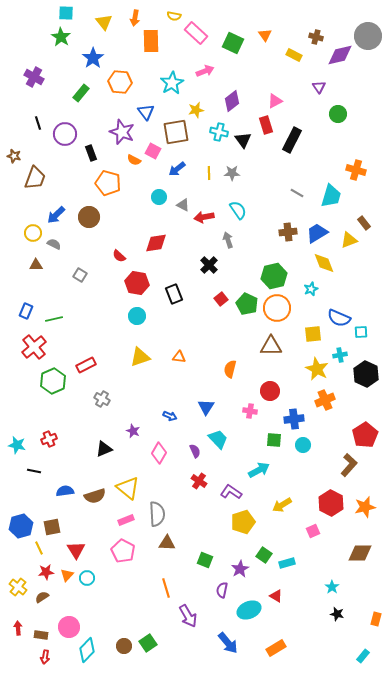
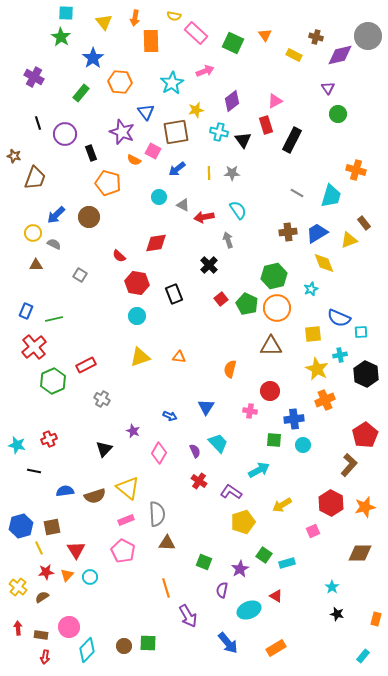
purple triangle at (319, 87): moved 9 px right, 1 px down
cyan trapezoid at (218, 439): moved 4 px down
black triangle at (104, 449): rotated 24 degrees counterclockwise
green square at (205, 560): moved 1 px left, 2 px down
cyan circle at (87, 578): moved 3 px right, 1 px up
green square at (148, 643): rotated 36 degrees clockwise
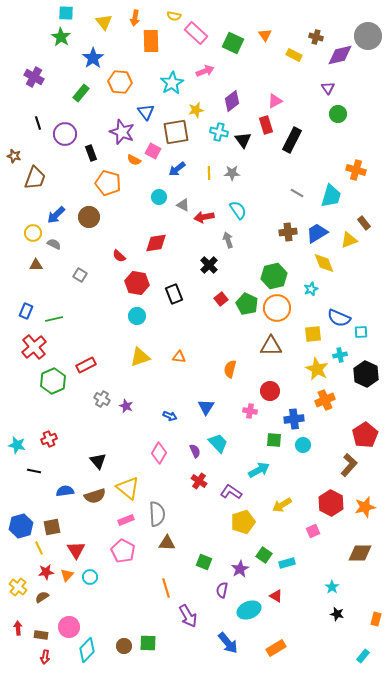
purple star at (133, 431): moved 7 px left, 25 px up
black triangle at (104, 449): moved 6 px left, 12 px down; rotated 24 degrees counterclockwise
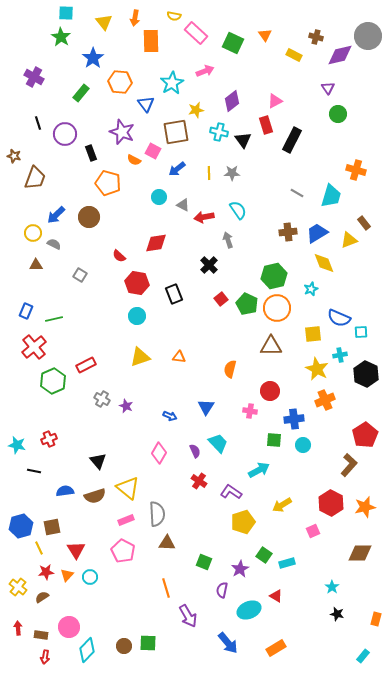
blue triangle at (146, 112): moved 8 px up
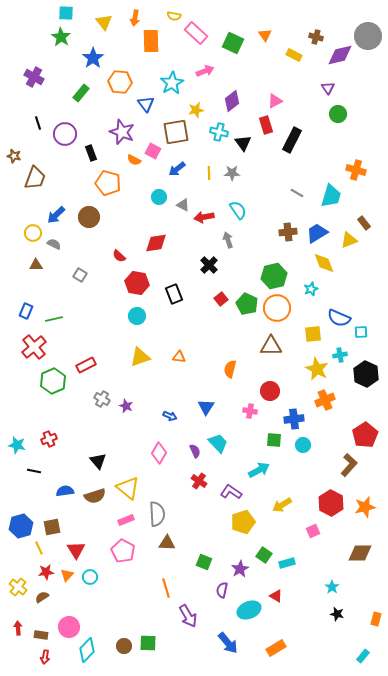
black triangle at (243, 140): moved 3 px down
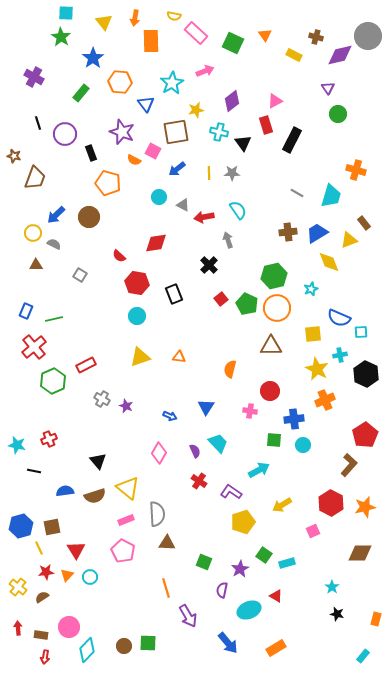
yellow diamond at (324, 263): moved 5 px right, 1 px up
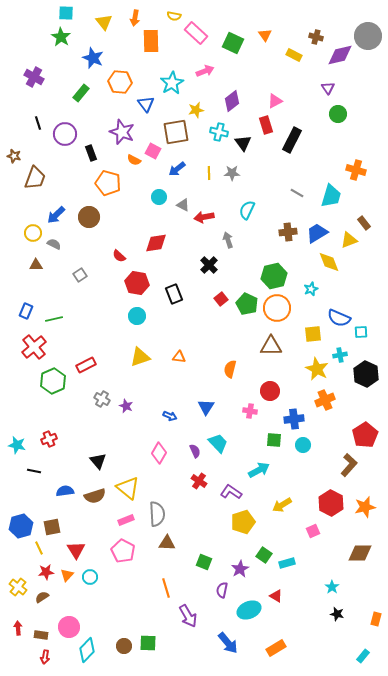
blue star at (93, 58): rotated 15 degrees counterclockwise
cyan semicircle at (238, 210): moved 9 px right; rotated 120 degrees counterclockwise
gray square at (80, 275): rotated 24 degrees clockwise
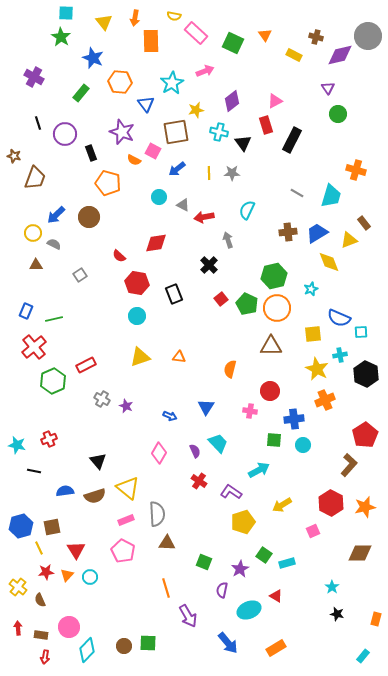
brown semicircle at (42, 597): moved 2 px left, 3 px down; rotated 80 degrees counterclockwise
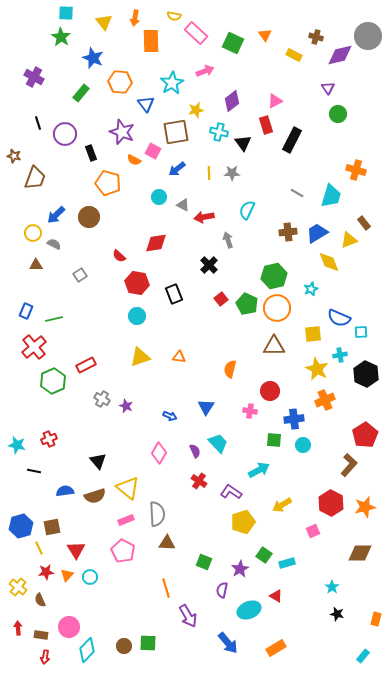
brown triangle at (271, 346): moved 3 px right
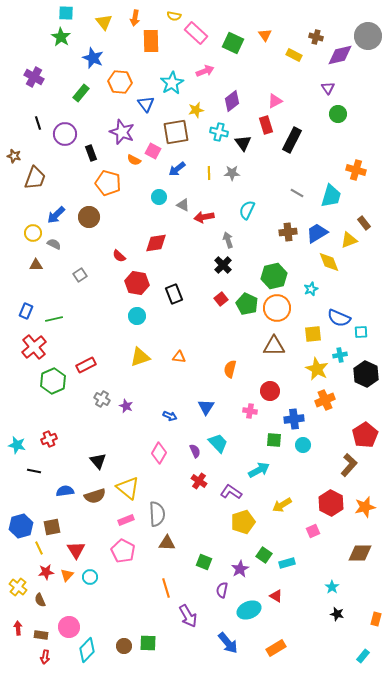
black cross at (209, 265): moved 14 px right
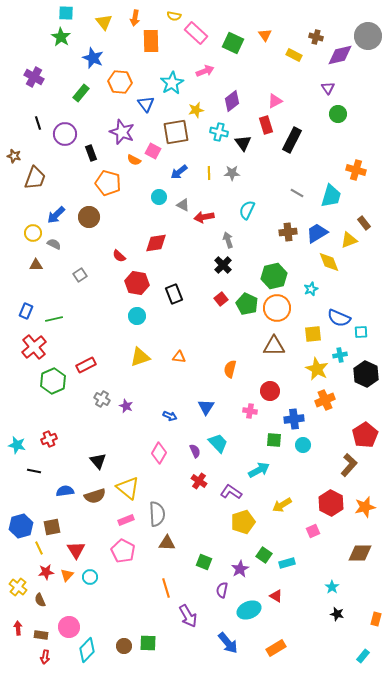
blue arrow at (177, 169): moved 2 px right, 3 px down
